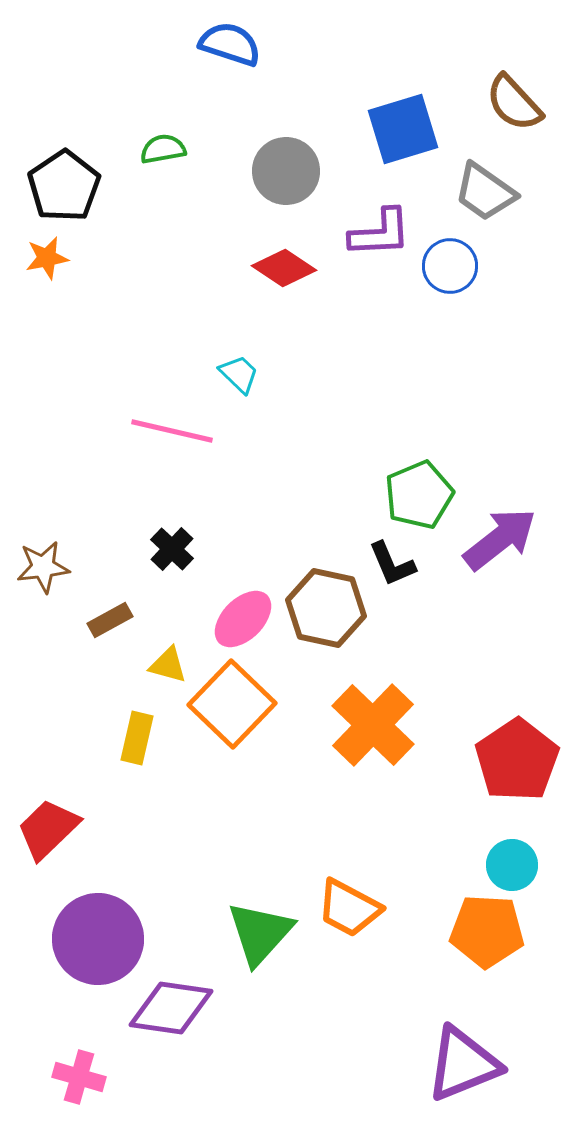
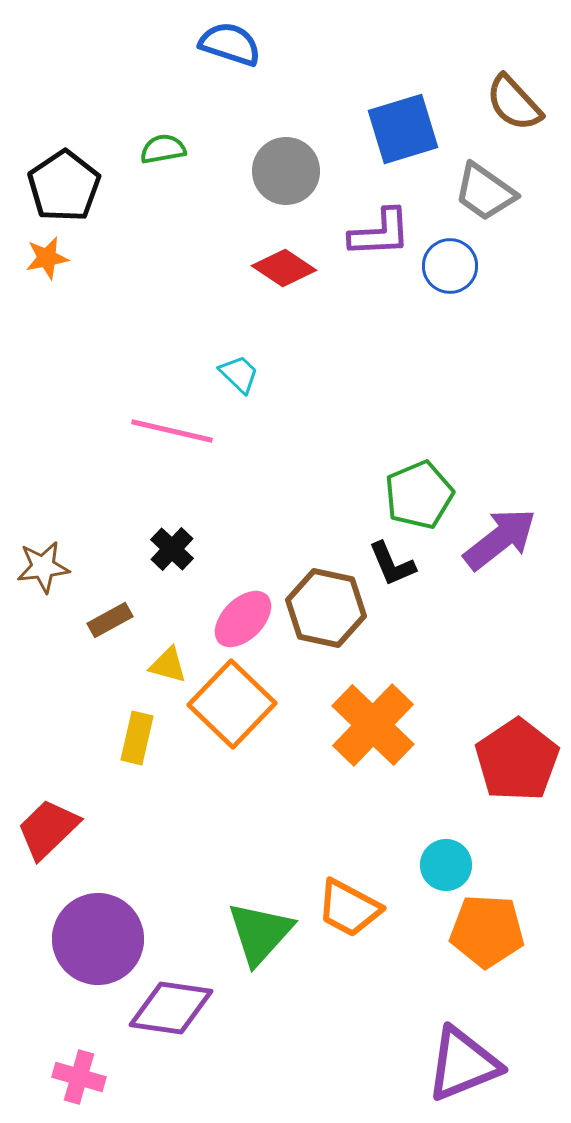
cyan circle: moved 66 px left
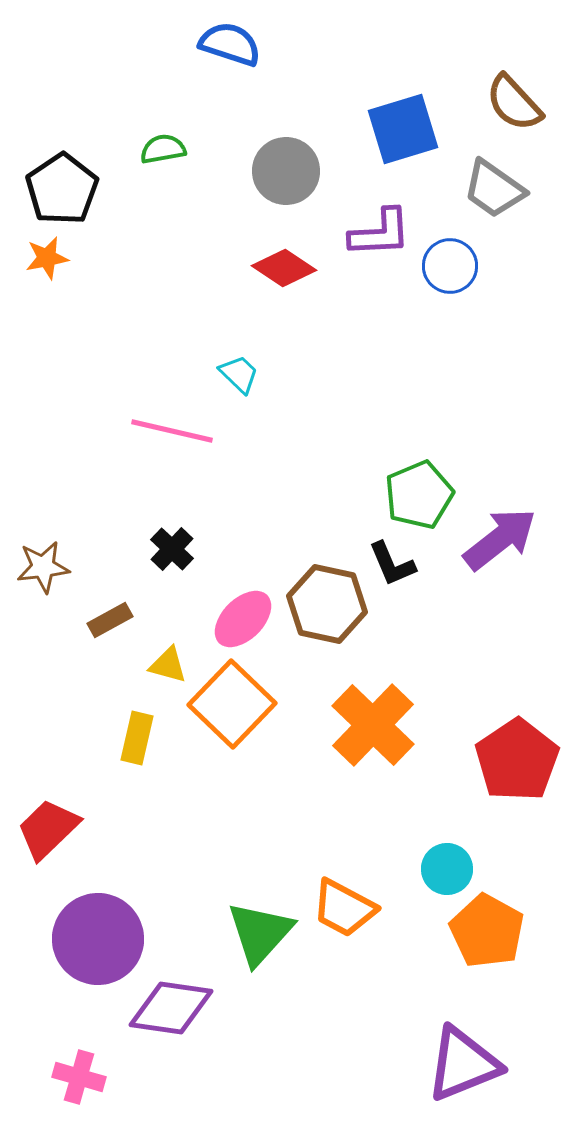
black pentagon: moved 2 px left, 3 px down
gray trapezoid: moved 9 px right, 3 px up
brown hexagon: moved 1 px right, 4 px up
cyan circle: moved 1 px right, 4 px down
orange trapezoid: moved 5 px left
orange pentagon: rotated 26 degrees clockwise
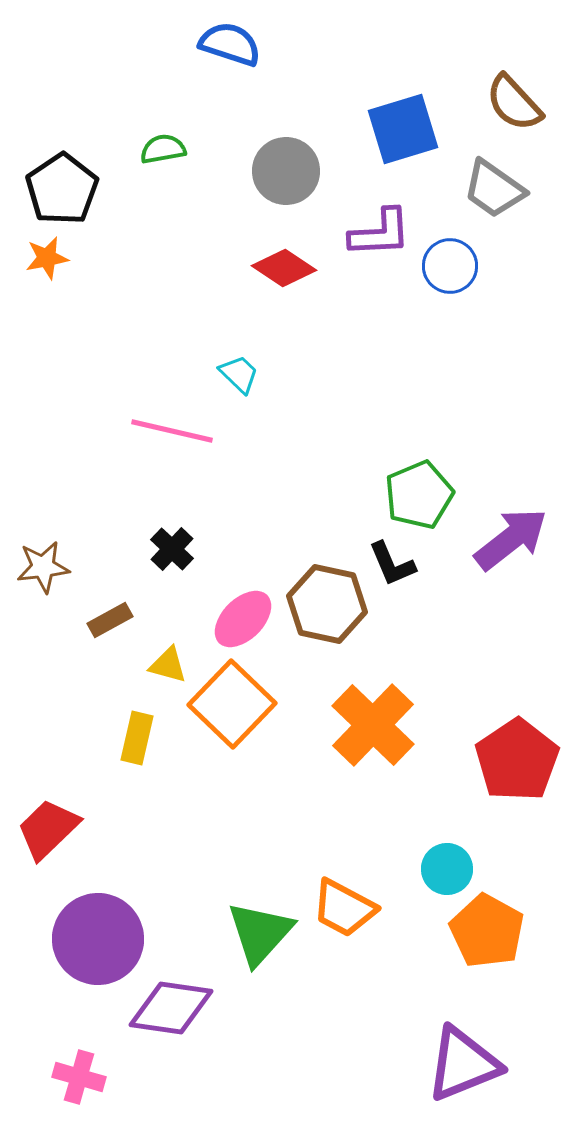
purple arrow: moved 11 px right
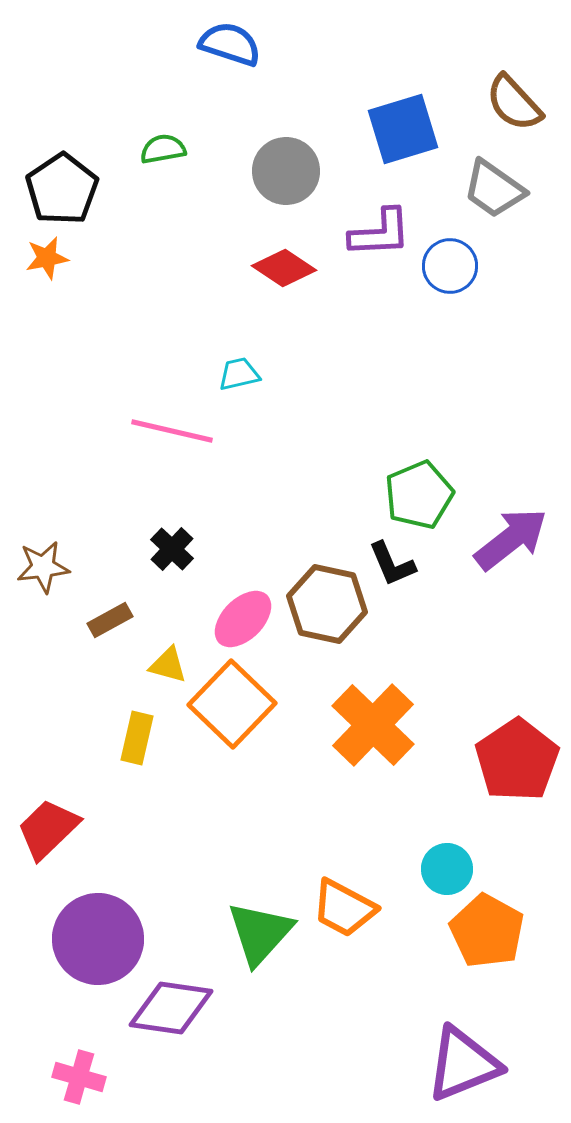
cyan trapezoid: rotated 57 degrees counterclockwise
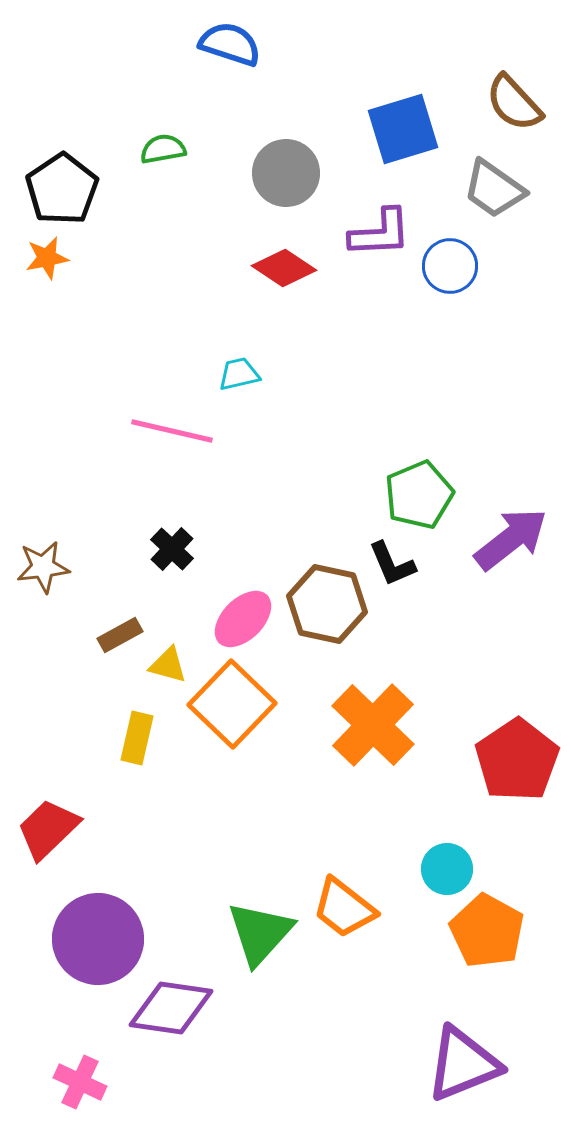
gray circle: moved 2 px down
brown rectangle: moved 10 px right, 15 px down
orange trapezoid: rotated 10 degrees clockwise
pink cross: moved 1 px right, 5 px down; rotated 9 degrees clockwise
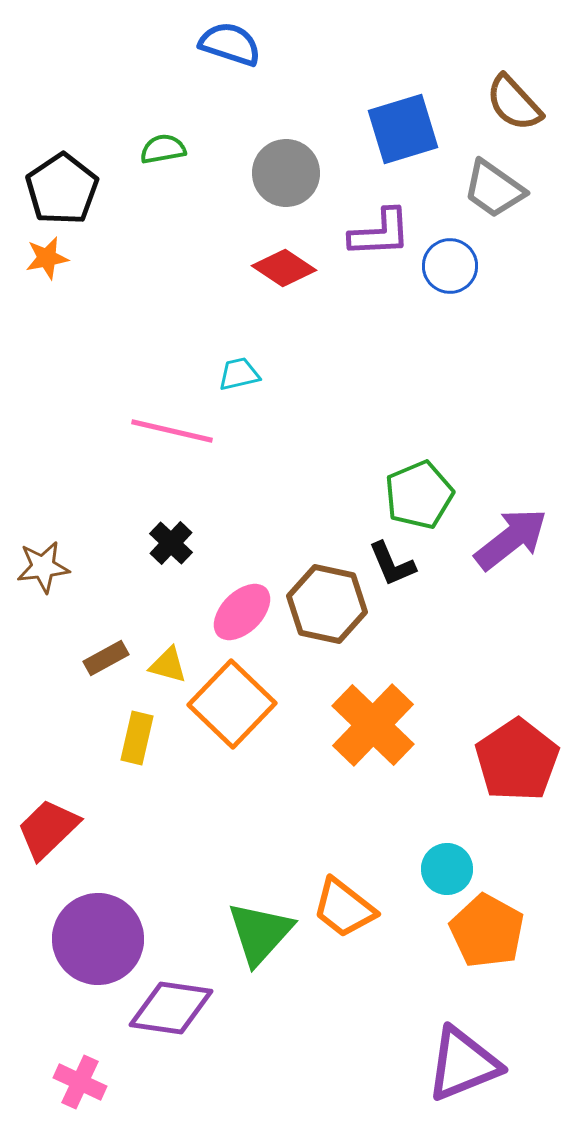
black cross: moved 1 px left, 6 px up
pink ellipse: moved 1 px left, 7 px up
brown rectangle: moved 14 px left, 23 px down
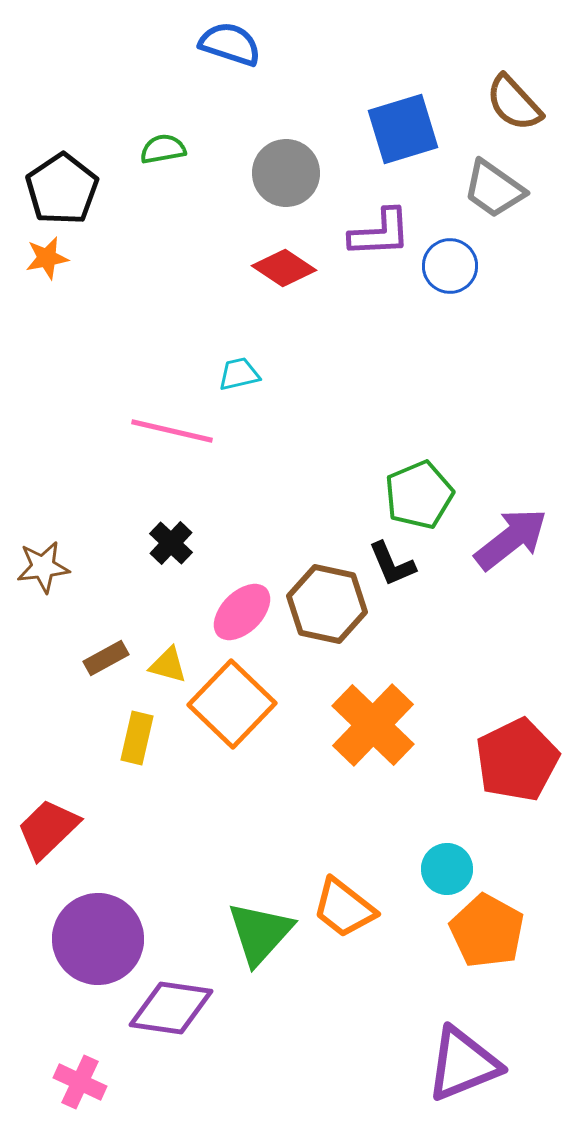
red pentagon: rotated 8 degrees clockwise
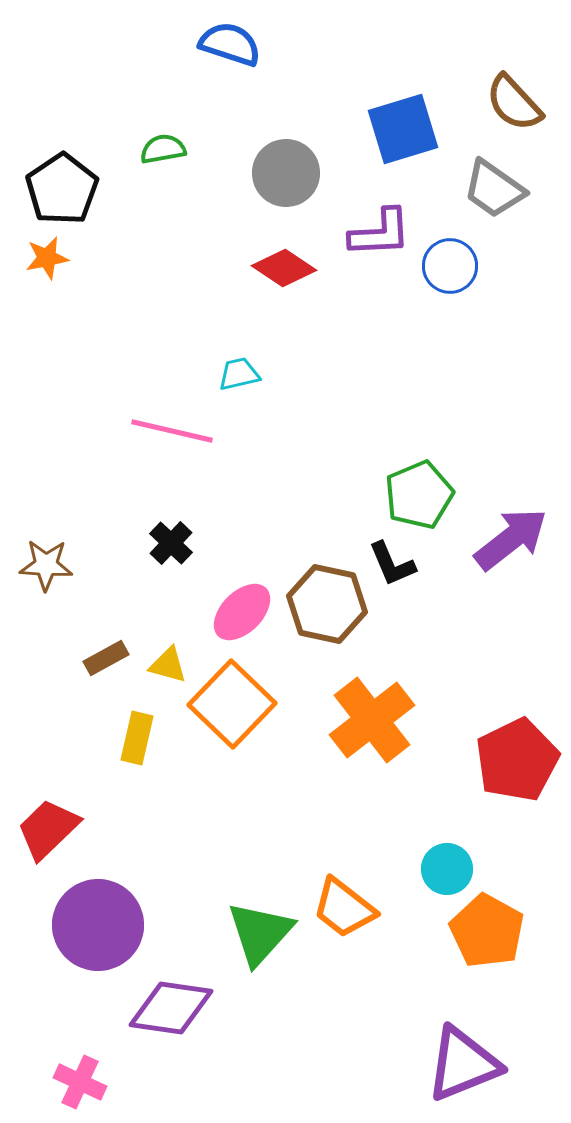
brown star: moved 3 px right, 2 px up; rotated 10 degrees clockwise
orange cross: moved 1 px left, 5 px up; rotated 8 degrees clockwise
purple circle: moved 14 px up
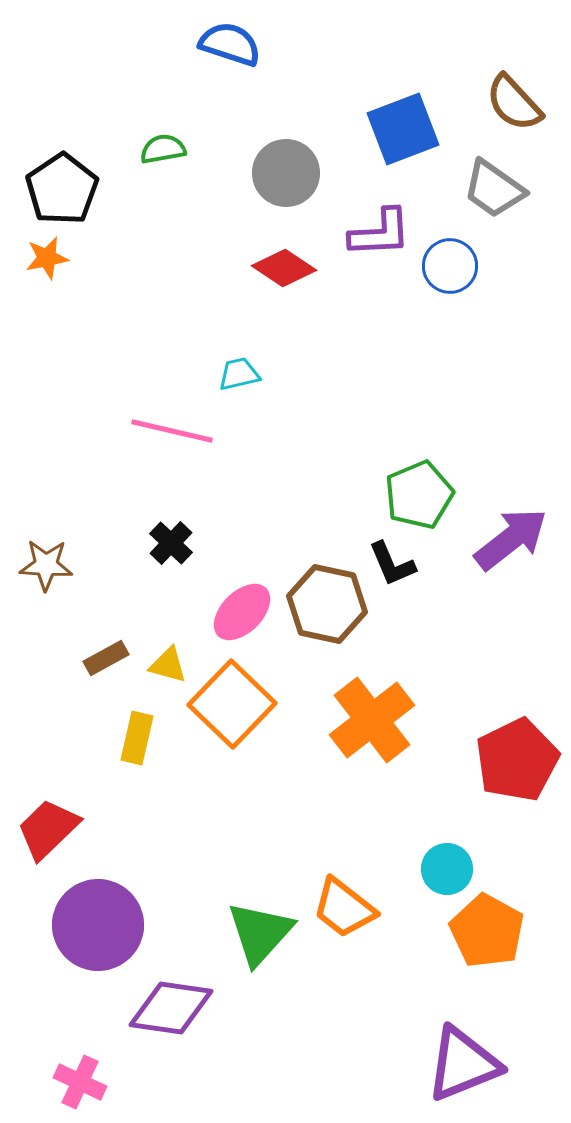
blue square: rotated 4 degrees counterclockwise
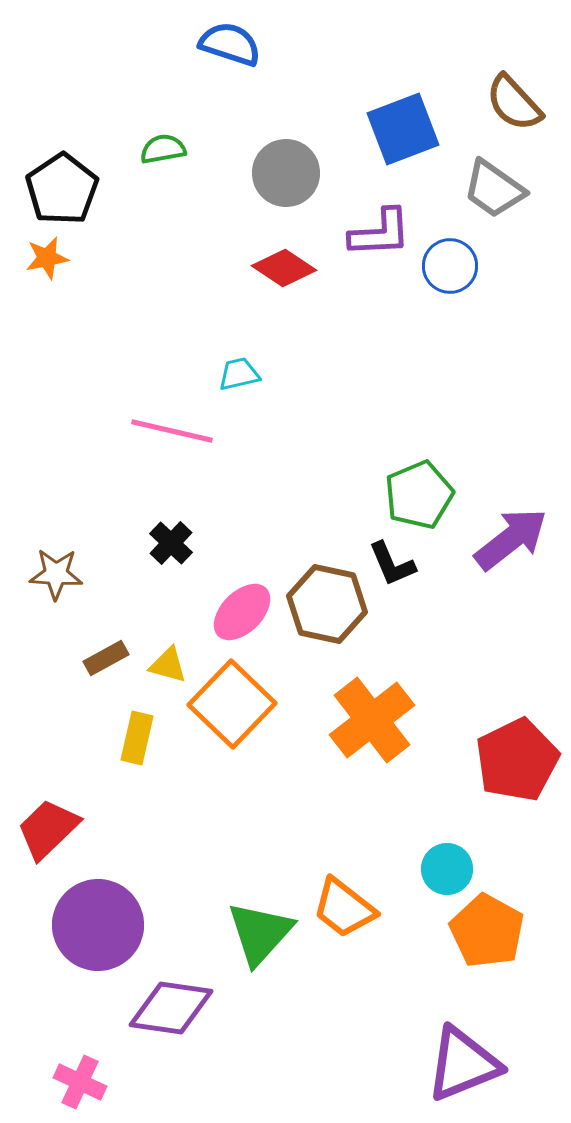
brown star: moved 10 px right, 9 px down
